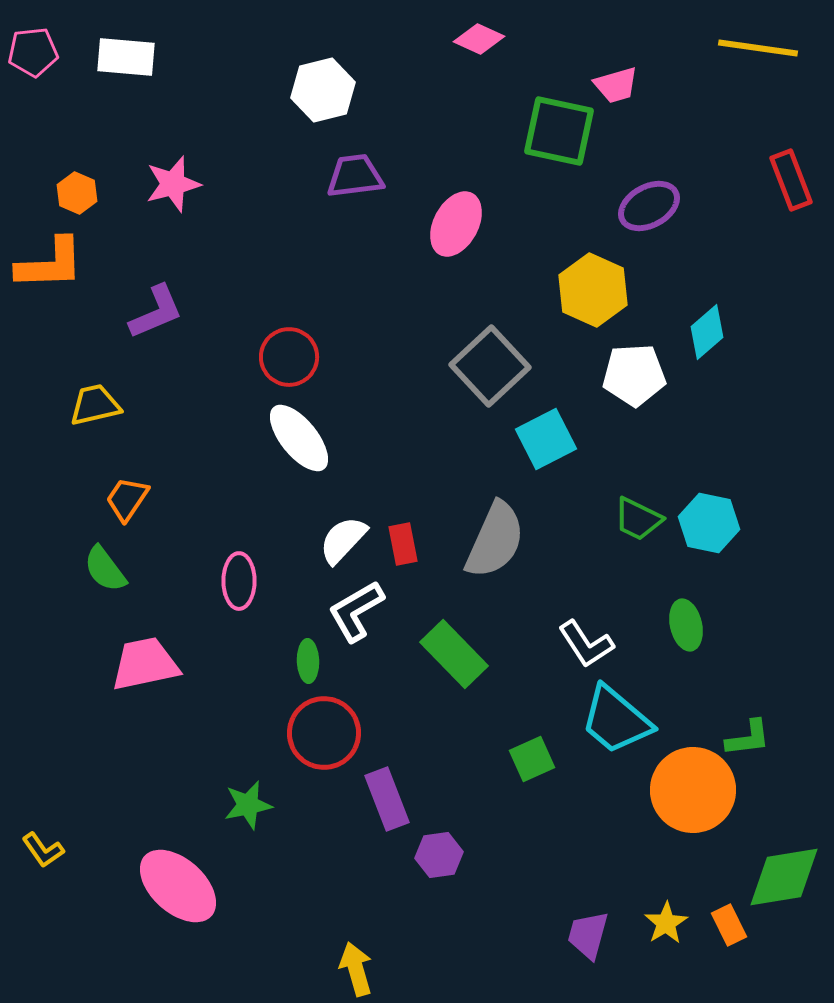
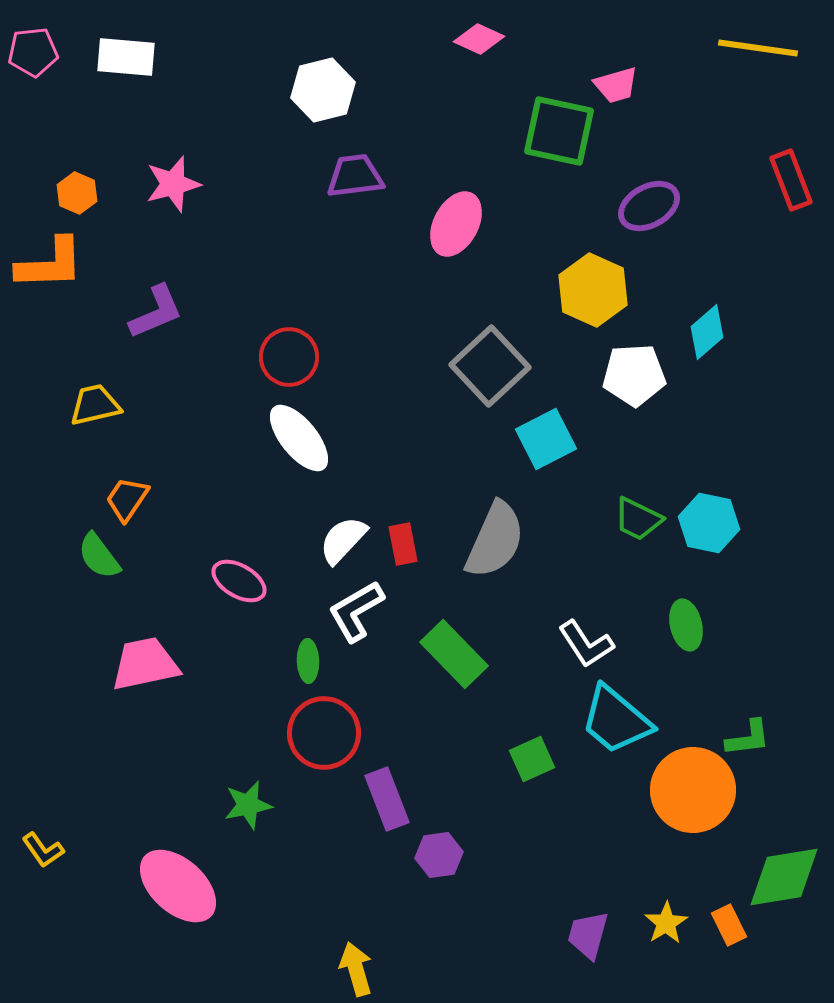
green semicircle at (105, 569): moved 6 px left, 13 px up
pink ellipse at (239, 581): rotated 60 degrees counterclockwise
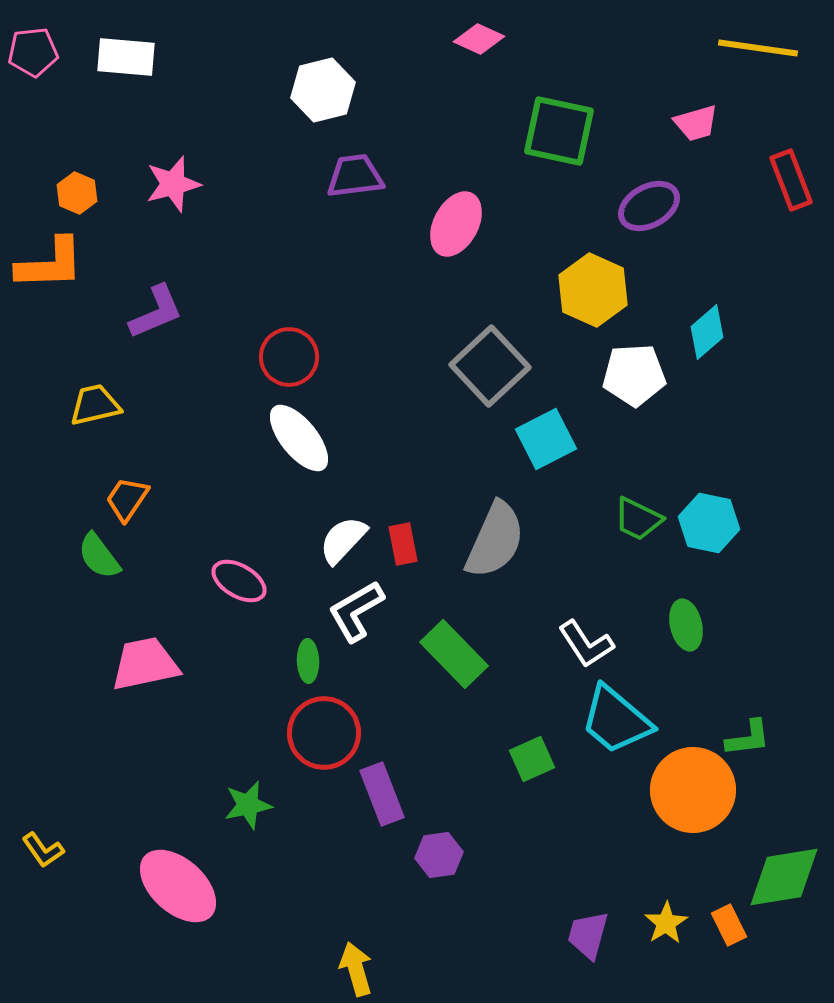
pink trapezoid at (616, 85): moved 80 px right, 38 px down
purple rectangle at (387, 799): moved 5 px left, 5 px up
